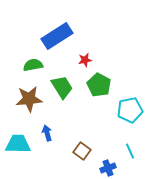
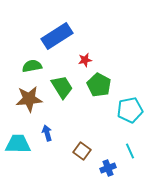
green semicircle: moved 1 px left, 1 px down
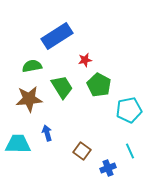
cyan pentagon: moved 1 px left
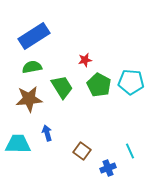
blue rectangle: moved 23 px left
green semicircle: moved 1 px down
cyan pentagon: moved 2 px right, 28 px up; rotated 15 degrees clockwise
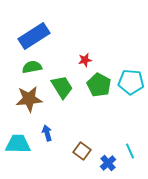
blue cross: moved 5 px up; rotated 21 degrees counterclockwise
